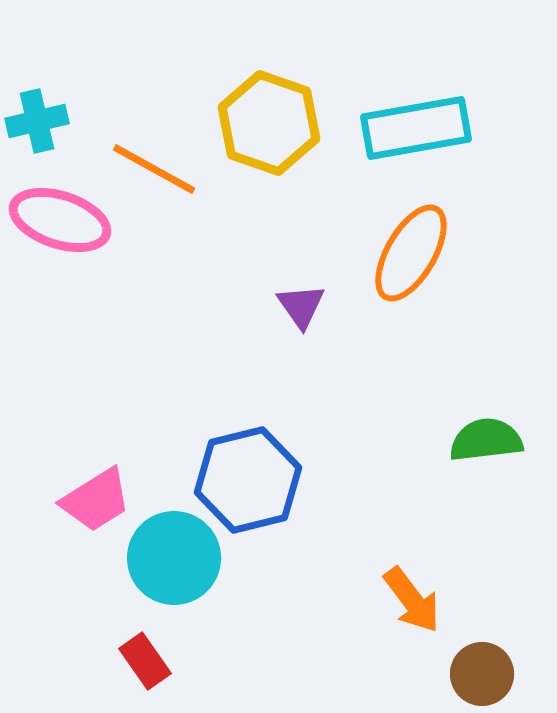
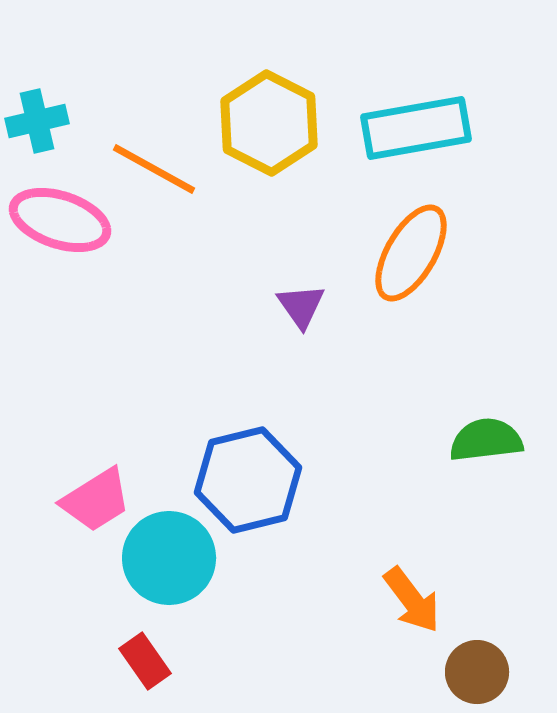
yellow hexagon: rotated 8 degrees clockwise
cyan circle: moved 5 px left
brown circle: moved 5 px left, 2 px up
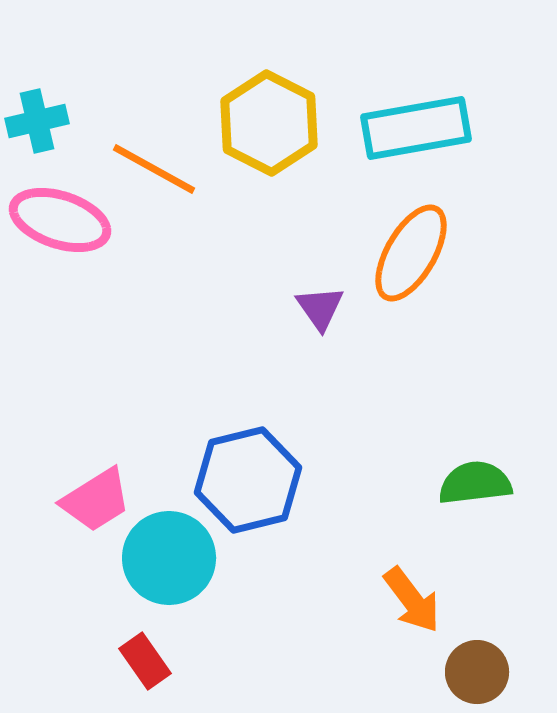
purple triangle: moved 19 px right, 2 px down
green semicircle: moved 11 px left, 43 px down
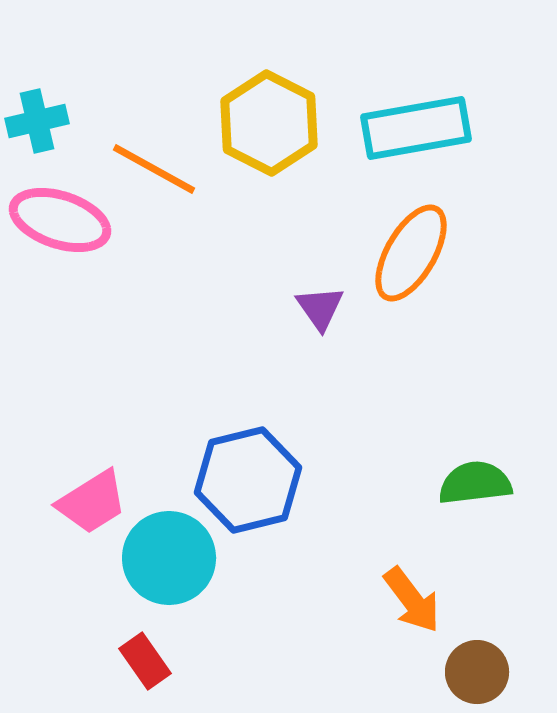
pink trapezoid: moved 4 px left, 2 px down
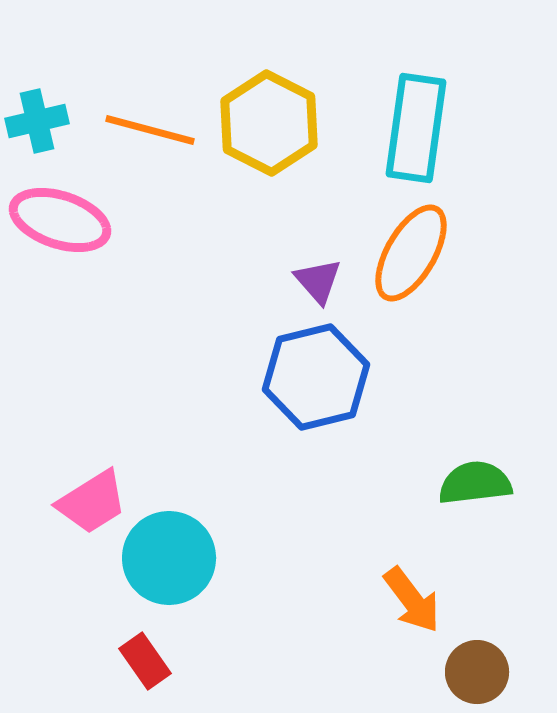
cyan rectangle: rotated 72 degrees counterclockwise
orange line: moved 4 px left, 39 px up; rotated 14 degrees counterclockwise
purple triangle: moved 2 px left, 27 px up; rotated 6 degrees counterclockwise
blue hexagon: moved 68 px right, 103 px up
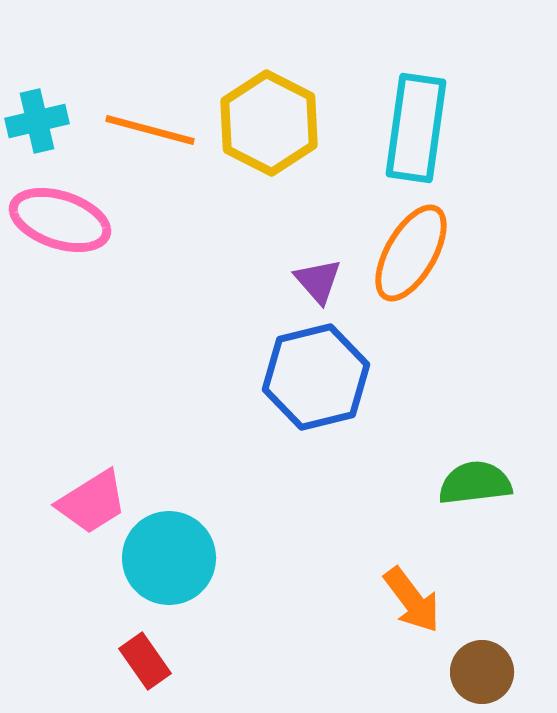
brown circle: moved 5 px right
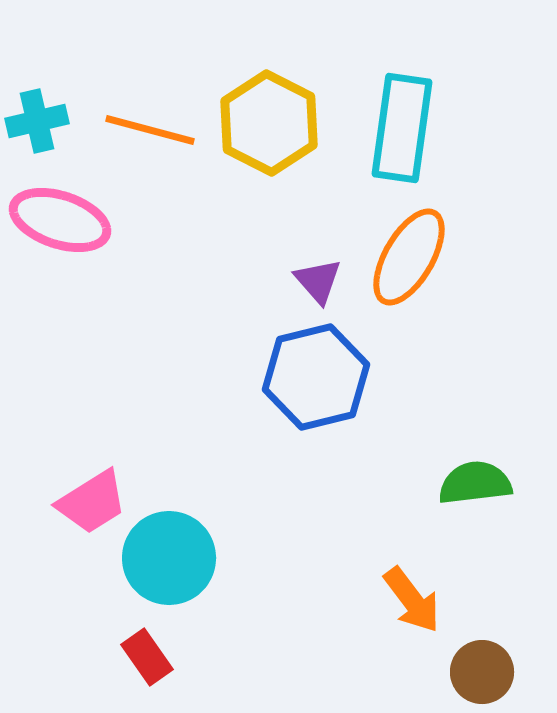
cyan rectangle: moved 14 px left
orange ellipse: moved 2 px left, 4 px down
red rectangle: moved 2 px right, 4 px up
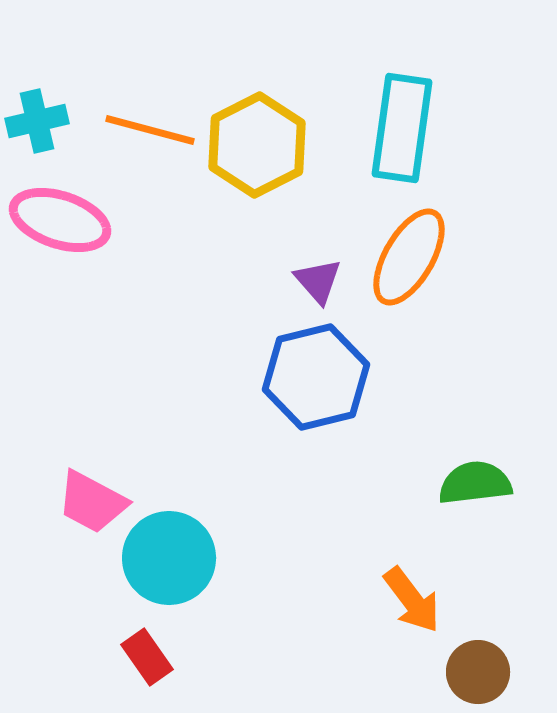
yellow hexagon: moved 12 px left, 22 px down; rotated 6 degrees clockwise
pink trapezoid: rotated 60 degrees clockwise
brown circle: moved 4 px left
